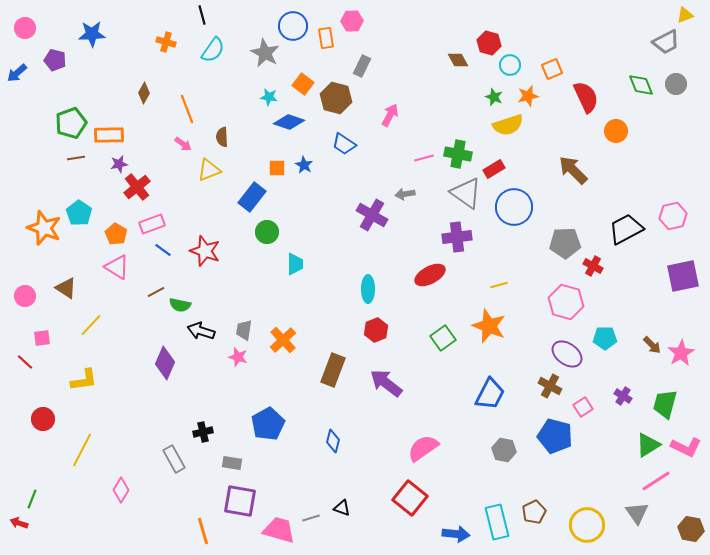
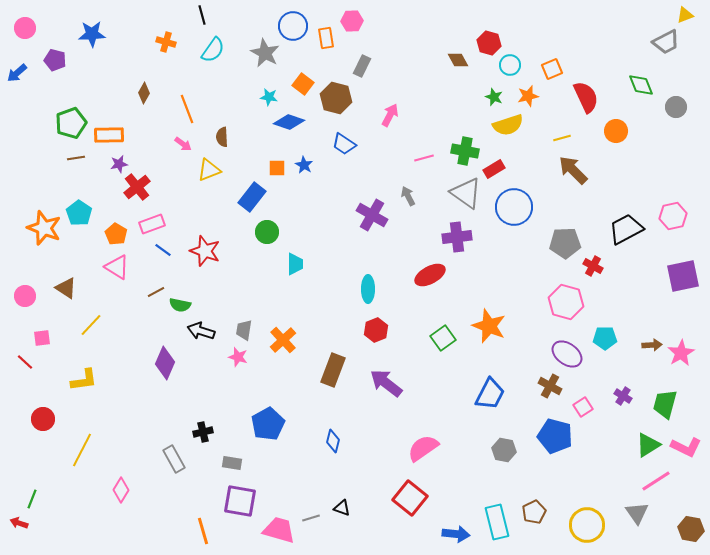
gray circle at (676, 84): moved 23 px down
green cross at (458, 154): moved 7 px right, 3 px up
gray arrow at (405, 194): moved 3 px right, 2 px down; rotated 72 degrees clockwise
yellow line at (499, 285): moved 63 px right, 147 px up
brown arrow at (652, 345): rotated 48 degrees counterclockwise
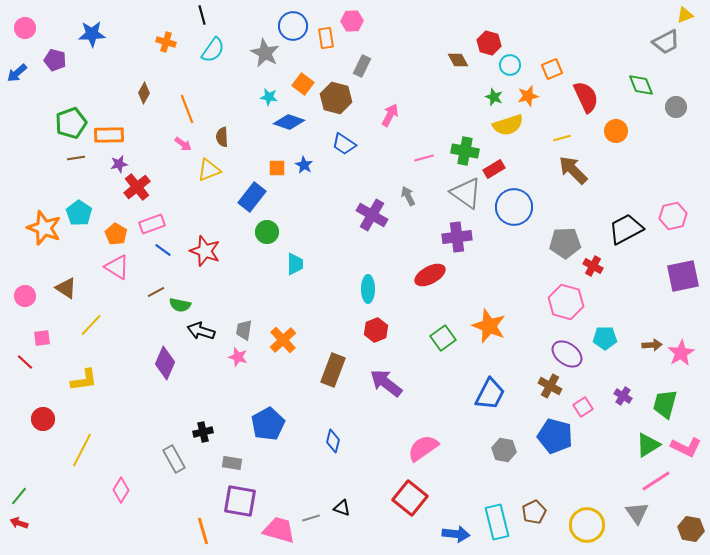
green line at (32, 499): moved 13 px left, 3 px up; rotated 18 degrees clockwise
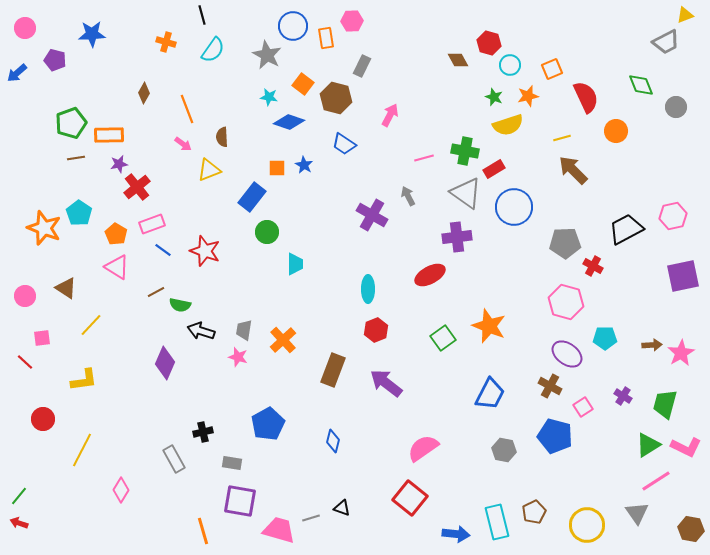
gray star at (265, 53): moved 2 px right, 2 px down
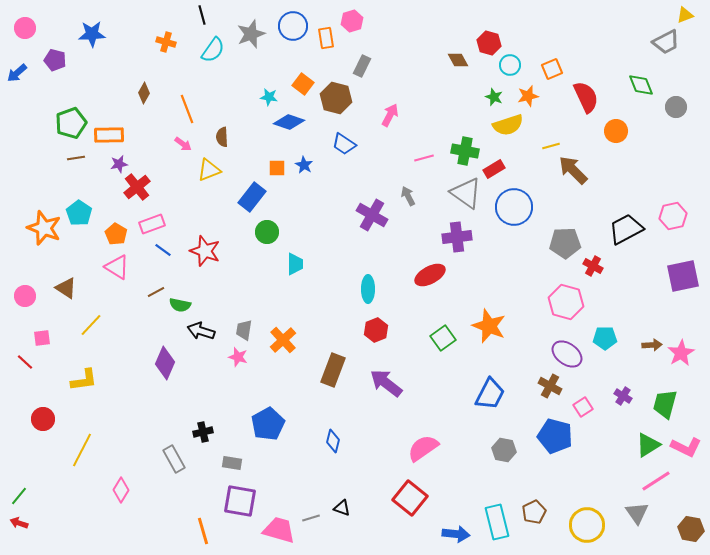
pink hexagon at (352, 21): rotated 15 degrees counterclockwise
gray star at (267, 55): moved 16 px left, 21 px up; rotated 24 degrees clockwise
yellow line at (562, 138): moved 11 px left, 8 px down
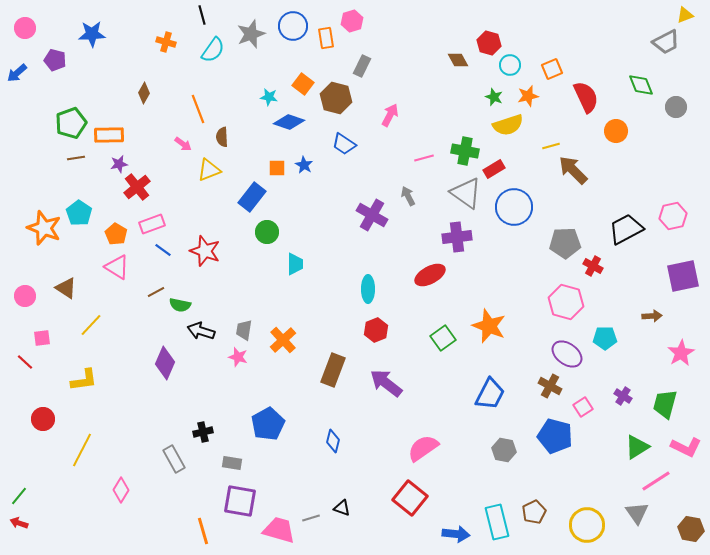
orange line at (187, 109): moved 11 px right
brown arrow at (652, 345): moved 29 px up
green triangle at (648, 445): moved 11 px left, 2 px down
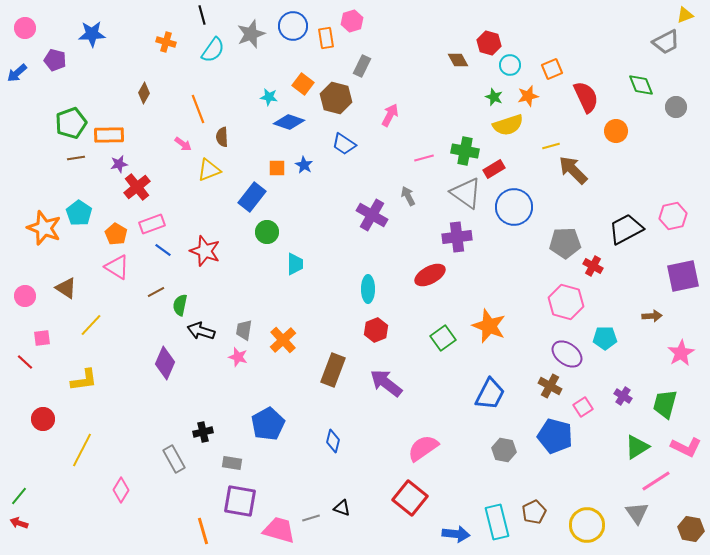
green semicircle at (180, 305): rotated 90 degrees clockwise
